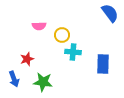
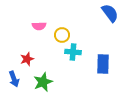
green star: rotated 30 degrees counterclockwise
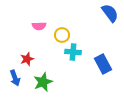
blue rectangle: rotated 30 degrees counterclockwise
blue arrow: moved 1 px right, 1 px up
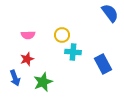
pink semicircle: moved 11 px left, 9 px down
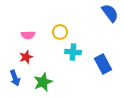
yellow circle: moved 2 px left, 3 px up
red star: moved 1 px left, 2 px up
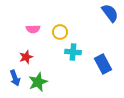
pink semicircle: moved 5 px right, 6 px up
green star: moved 5 px left
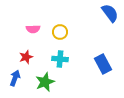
cyan cross: moved 13 px left, 7 px down
blue arrow: rotated 140 degrees counterclockwise
green star: moved 7 px right
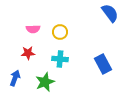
red star: moved 2 px right, 4 px up; rotated 16 degrees clockwise
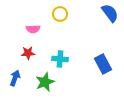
yellow circle: moved 18 px up
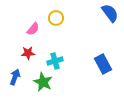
yellow circle: moved 4 px left, 4 px down
pink semicircle: rotated 48 degrees counterclockwise
cyan cross: moved 5 px left, 2 px down; rotated 21 degrees counterclockwise
blue arrow: moved 1 px up
green star: moved 2 px left; rotated 24 degrees counterclockwise
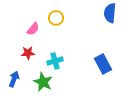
blue semicircle: rotated 138 degrees counterclockwise
blue arrow: moved 1 px left, 2 px down
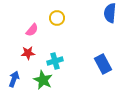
yellow circle: moved 1 px right
pink semicircle: moved 1 px left, 1 px down
green star: moved 2 px up
